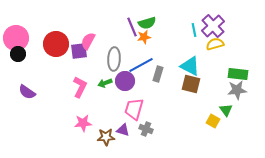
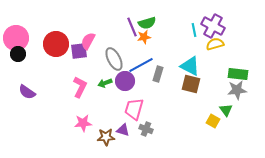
purple cross: rotated 20 degrees counterclockwise
gray ellipse: rotated 30 degrees counterclockwise
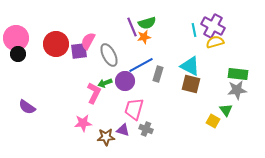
yellow semicircle: moved 2 px up
gray ellipse: moved 5 px left, 4 px up
pink L-shape: moved 14 px right, 6 px down
purple semicircle: moved 15 px down
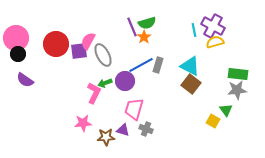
orange star: rotated 24 degrees counterclockwise
gray ellipse: moved 6 px left
gray rectangle: moved 9 px up
brown square: rotated 24 degrees clockwise
purple semicircle: moved 2 px left, 27 px up
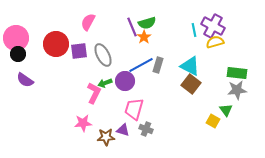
pink semicircle: moved 19 px up
green rectangle: moved 1 px left, 1 px up
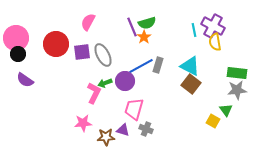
yellow semicircle: rotated 84 degrees counterclockwise
purple square: moved 3 px right, 1 px down
blue line: moved 1 px down
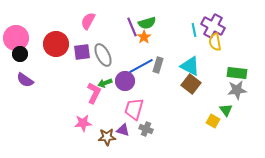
pink semicircle: moved 1 px up
black circle: moved 2 px right
brown star: moved 1 px right
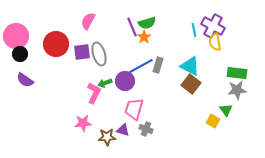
pink circle: moved 2 px up
gray ellipse: moved 4 px left, 1 px up; rotated 10 degrees clockwise
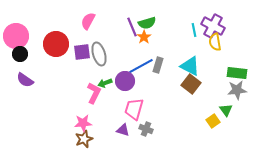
yellow square: rotated 24 degrees clockwise
brown star: moved 23 px left, 2 px down; rotated 18 degrees counterclockwise
